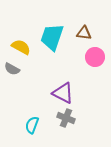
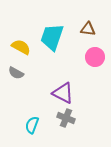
brown triangle: moved 4 px right, 4 px up
gray semicircle: moved 4 px right, 4 px down
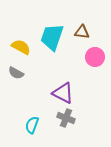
brown triangle: moved 6 px left, 3 px down
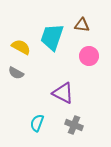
brown triangle: moved 7 px up
pink circle: moved 6 px left, 1 px up
gray cross: moved 8 px right, 7 px down
cyan semicircle: moved 5 px right, 2 px up
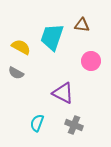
pink circle: moved 2 px right, 5 px down
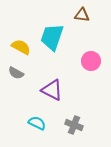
brown triangle: moved 10 px up
purple triangle: moved 11 px left, 3 px up
cyan semicircle: rotated 96 degrees clockwise
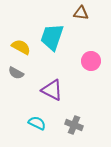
brown triangle: moved 1 px left, 2 px up
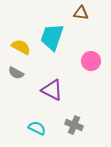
cyan semicircle: moved 5 px down
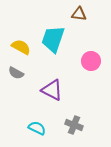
brown triangle: moved 2 px left, 1 px down
cyan trapezoid: moved 1 px right, 2 px down
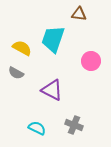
yellow semicircle: moved 1 px right, 1 px down
